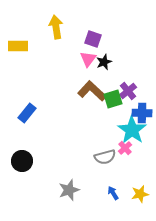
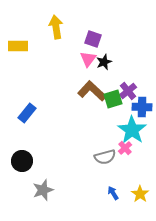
blue cross: moved 6 px up
gray star: moved 26 px left
yellow star: rotated 24 degrees counterclockwise
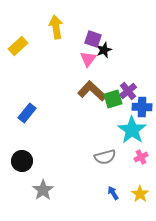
yellow rectangle: rotated 42 degrees counterclockwise
black star: moved 12 px up
pink cross: moved 16 px right, 9 px down; rotated 16 degrees clockwise
gray star: rotated 15 degrees counterclockwise
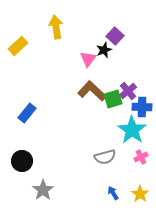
purple square: moved 22 px right, 3 px up; rotated 24 degrees clockwise
